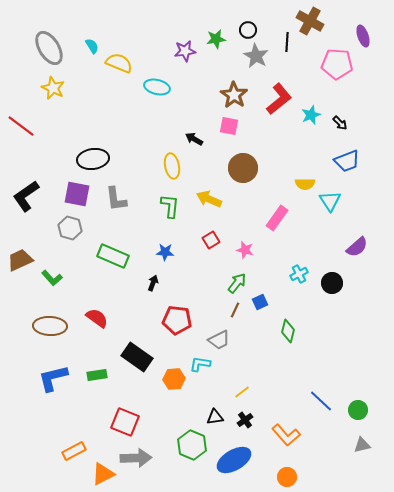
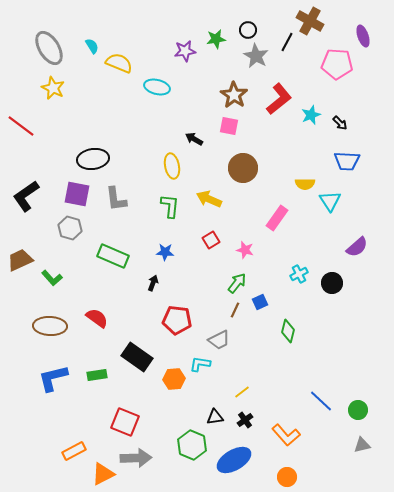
black line at (287, 42): rotated 24 degrees clockwise
blue trapezoid at (347, 161): rotated 24 degrees clockwise
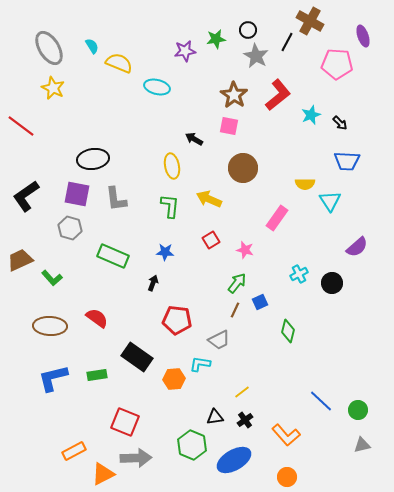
red L-shape at (279, 99): moved 1 px left, 4 px up
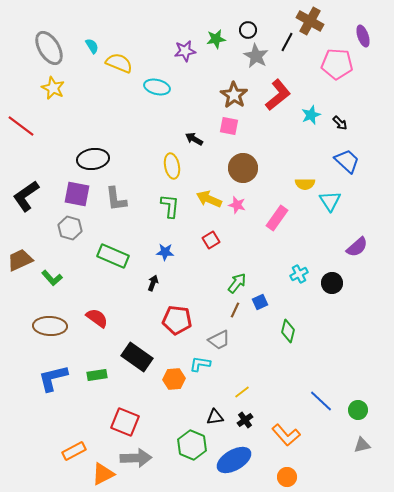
blue trapezoid at (347, 161): rotated 140 degrees counterclockwise
pink star at (245, 250): moved 8 px left, 45 px up
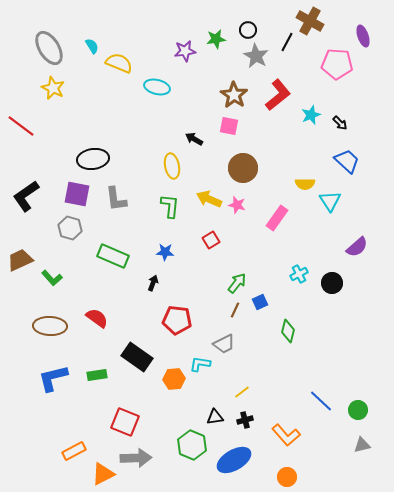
gray trapezoid at (219, 340): moved 5 px right, 4 px down
black cross at (245, 420): rotated 21 degrees clockwise
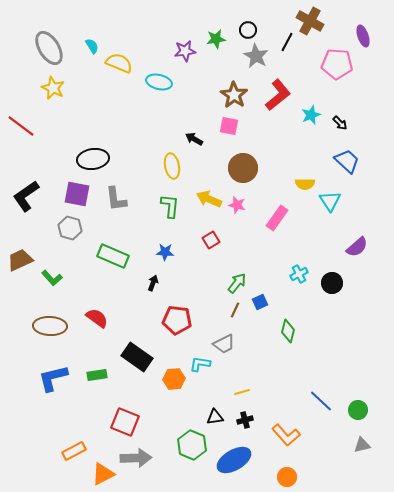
cyan ellipse at (157, 87): moved 2 px right, 5 px up
yellow line at (242, 392): rotated 21 degrees clockwise
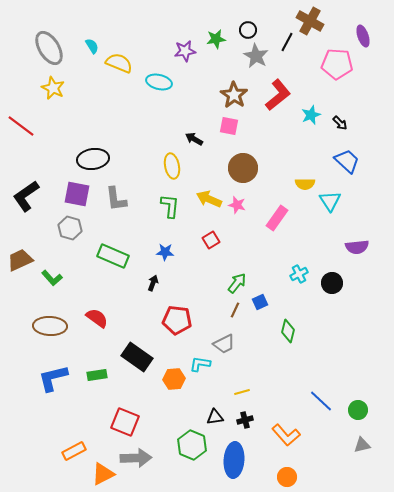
purple semicircle at (357, 247): rotated 35 degrees clockwise
blue ellipse at (234, 460): rotated 56 degrees counterclockwise
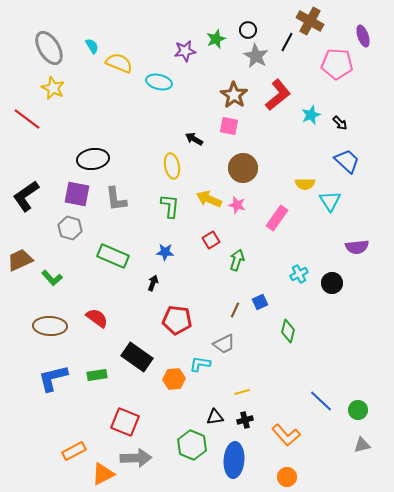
green star at (216, 39): rotated 12 degrees counterclockwise
red line at (21, 126): moved 6 px right, 7 px up
green arrow at (237, 283): moved 23 px up; rotated 20 degrees counterclockwise
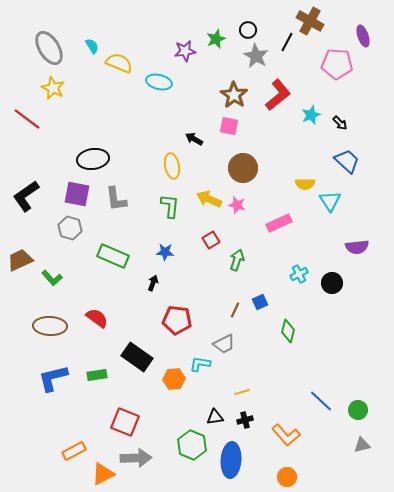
pink rectangle at (277, 218): moved 2 px right, 5 px down; rotated 30 degrees clockwise
blue ellipse at (234, 460): moved 3 px left
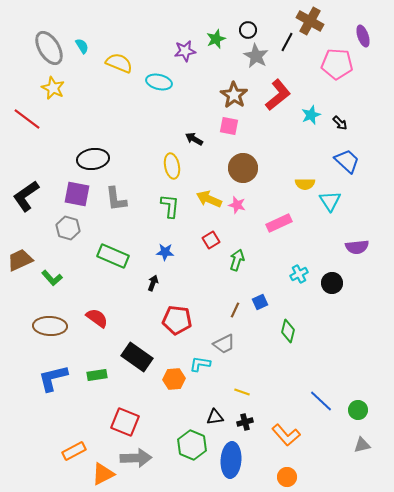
cyan semicircle at (92, 46): moved 10 px left
gray hexagon at (70, 228): moved 2 px left
yellow line at (242, 392): rotated 35 degrees clockwise
black cross at (245, 420): moved 2 px down
